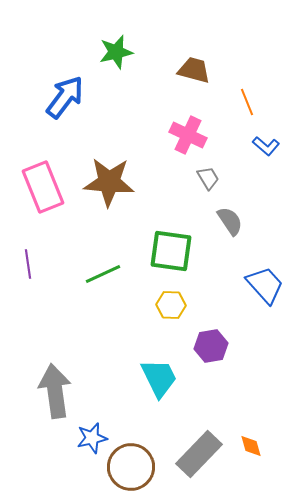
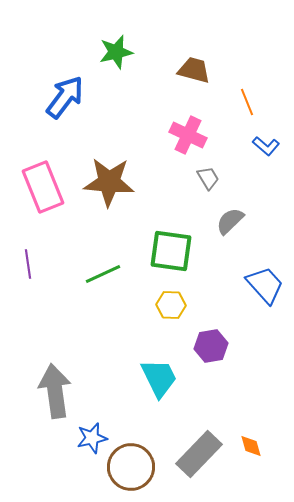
gray semicircle: rotated 100 degrees counterclockwise
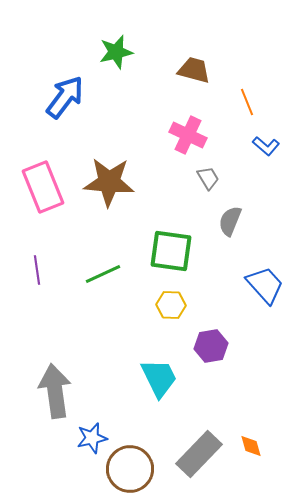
gray semicircle: rotated 24 degrees counterclockwise
purple line: moved 9 px right, 6 px down
brown circle: moved 1 px left, 2 px down
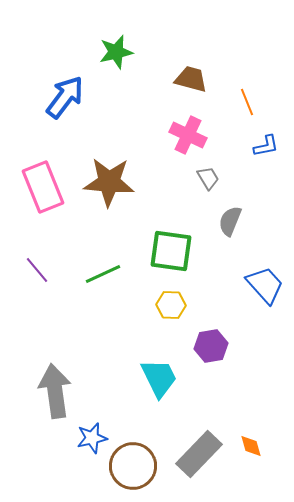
brown trapezoid: moved 3 px left, 9 px down
blue L-shape: rotated 52 degrees counterclockwise
purple line: rotated 32 degrees counterclockwise
brown circle: moved 3 px right, 3 px up
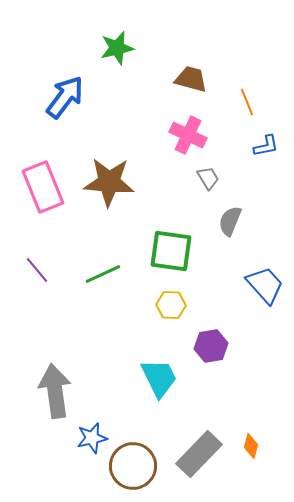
green star: moved 1 px right, 4 px up
orange diamond: rotated 30 degrees clockwise
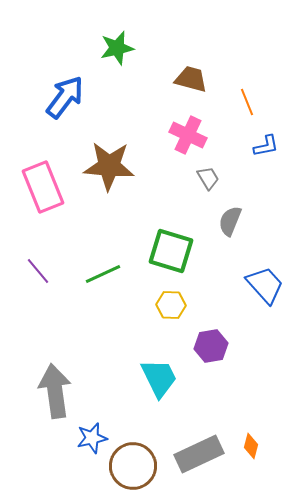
brown star: moved 16 px up
green square: rotated 9 degrees clockwise
purple line: moved 1 px right, 1 px down
gray rectangle: rotated 21 degrees clockwise
